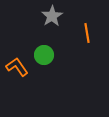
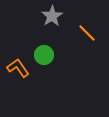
orange line: rotated 36 degrees counterclockwise
orange L-shape: moved 1 px right, 1 px down
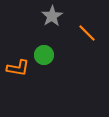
orange L-shape: rotated 135 degrees clockwise
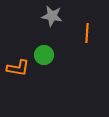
gray star: rotated 30 degrees counterclockwise
orange line: rotated 48 degrees clockwise
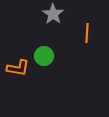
gray star: moved 1 px right, 2 px up; rotated 25 degrees clockwise
green circle: moved 1 px down
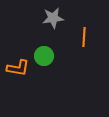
gray star: moved 4 px down; rotated 30 degrees clockwise
orange line: moved 3 px left, 4 px down
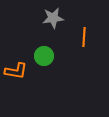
orange L-shape: moved 2 px left, 3 px down
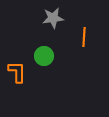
orange L-shape: moved 1 px right, 1 px down; rotated 100 degrees counterclockwise
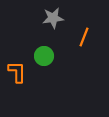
orange line: rotated 18 degrees clockwise
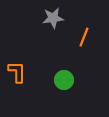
green circle: moved 20 px right, 24 px down
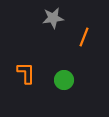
orange L-shape: moved 9 px right, 1 px down
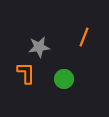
gray star: moved 14 px left, 29 px down
green circle: moved 1 px up
